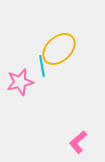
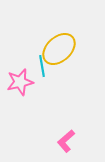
pink L-shape: moved 12 px left, 1 px up
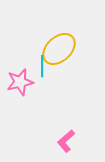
cyan line: rotated 10 degrees clockwise
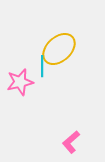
pink L-shape: moved 5 px right, 1 px down
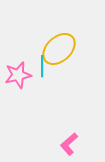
pink star: moved 2 px left, 7 px up
pink L-shape: moved 2 px left, 2 px down
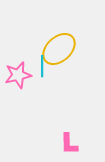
pink L-shape: rotated 50 degrees counterclockwise
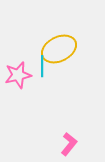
yellow ellipse: rotated 16 degrees clockwise
pink L-shape: rotated 140 degrees counterclockwise
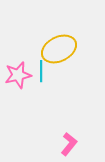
cyan line: moved 1 px left, 5 px down
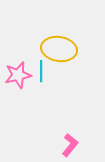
yellow ellipse: rotated 36 degrees clockwise
pink L-shape: moved 1 px right, 1 px down
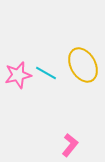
yellow ellipse: moved 24 px right, 16 px down; rotated 52 degrees clockwise
cyan line: moved 5 px right, 2 px down; rotated 60 degrees counterclockwise
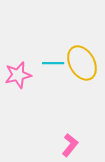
yellow ellipse: moved 1 px left, 2 px up
cyan line: moved 7 px right, 10 px up; rotated 30 degrees counterclockwise
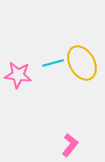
cyan line: rotated 15 degrees counterclockwise
pink star: rotated 20 degrees clockwise
